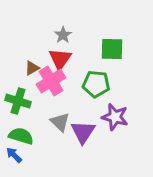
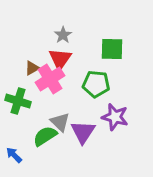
pink cross: moved 1 px left, 2 px up
green semicircle: moved 24 px right; rotated 50 degrees counterclockwise
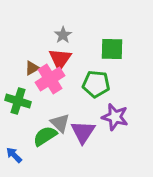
gray triangle: moved 1 px down
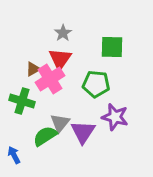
gray star: moved 2 px up
green square: moved 2 px up
brown triangle: moved 1 px right, 1 px down
green cross: moved 4 px right
gray triangle: rotated 25 degrees clockwise
blue arrow: rotated 18 degrees clockwise
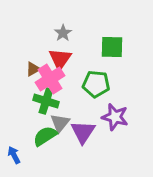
green cross: moved 24 px right
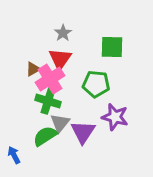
green cross: moved 2 px right
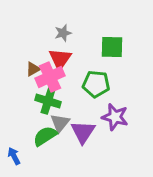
gray star: rotated 18 degrees clockwise
pink cross: moved 2 px up; rotated 8 degrees clockwise
blue arrow: moved 1 px down
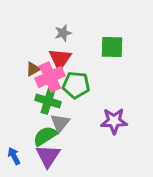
green pentagon: moved 20 px left, 1 px down
purple star: moved 1 px left, 4 px down; rotated 16 degrees counterclockwise
purple triangle: moved 35 px left, 24 px down
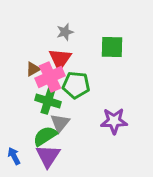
gray star: moved 2 px right, 1 px up
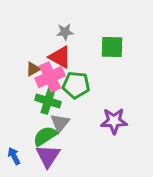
gray star: rotated 12 degrees clockwise
red triangle: moved 2 px up; rotated 35 degrees counterclockwise
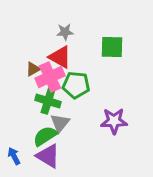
purple triangle: rotated 32 degrees counterclockwise
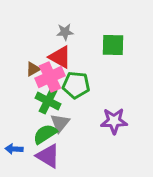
green square: moved 1 px right, 2 px up
green cross: rotated 10 degrees clockwise
green semicircle: moved 2 px up
blue arrow: moved 7 px up; rotated 60 degrees counterclockwise
